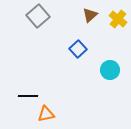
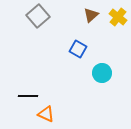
brown triangle: moved 1 px right
yellow cross: moved 2 px up
blue square: rotated 18 degrees counterclockwise
cyan circle: moved 8 px left, 3 px down
orange triangle: rotated 36 degrees clockwise
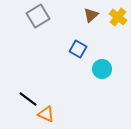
gray square: rotated 10 degrees clockwise
cyan circle: moved 4 px up
black line: moved 3 px down; rotated 36 degrees clockwise
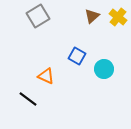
brown triangle: moved 1 px right, 1 px down
blue square: moved 1 px left, 7 px down
cyan circle: moved 2 px right
orange triangle: moved 38 px up
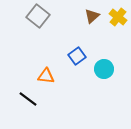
gray square: rotated 20 degrees counterclockwise
blue square: rotated 24 degrees clockwise
orange triangle: rotated 18 degrees counterclockwise
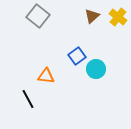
cyan circle: moved 8 px left
black line: rotated 24 degrees clockwise
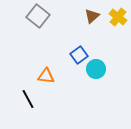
blue square: moved 2 px right, 1 px up
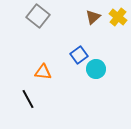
brown triangle: moved 1 px right, 1 px down
orange triangle: moved 3 px left, 4 px up
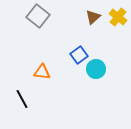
orange triangle: moved 1 px left
black line: moved 6 px left
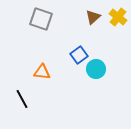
gray square: moved 3 px right, 3 px down; rotated 20 degrees counterclockwise
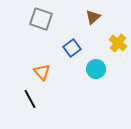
yellow cross: moved 26 px down
blue square: moved 7 px left, 7 px up
orange triangle: rotated 42 degrees clockwise
black line: moved 8 px right
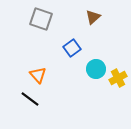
yellow cross: moved 35 px down; rotated 24 degrees clockwise
orange triangle: moved 4 px left, 3 px down
black line: rotated 24 degrees counterclockwise
